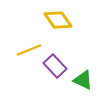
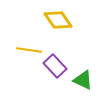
yellow line: rotated 30 degrees clockwise
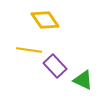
yellow diamond: moved 13 px left
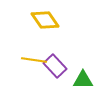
yellow line: moved 5 px right, 10 px down
green triangle: rotated 25 degrees counterclockwise
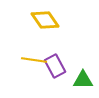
purple rectangle: rotated 15 degrees clockwise
